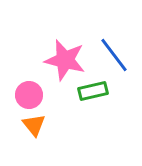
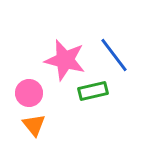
pink circle: moved 2 px up
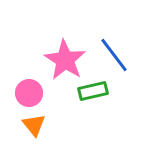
pink star: rotated 18 degrees clockwise
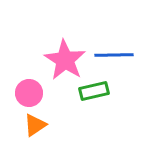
blue line: rotated 54 degrees counterclockwise
green rectangle: moved 1 px right
orange triangle: moved 1 px right; rotated 35 degrees clockwise
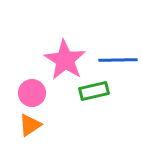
blue line: moved 4 px right, 5 px down
pink circle: moved 3 px right
orange triangle: moved 5 px left
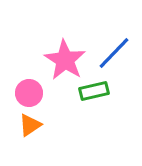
blue line: moved 4 px left, 7 px up; rotated 45 degrees counterclockwise
pink circle: moved 3 px left
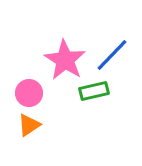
blue line: moved 2 px left, 2 px down
orange triangle: moved 1 px left
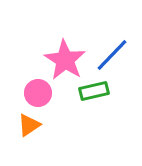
pink circle: moved 9 px right
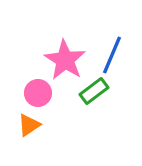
blue line: rotated 21 degrees counterclockwise
green rectangle: rotated 24 degrees counterclockwise
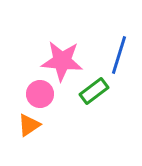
blue line: moved 7 px right; rotated 6 degrees counterclockwise
pink star: moved 3 px left, 1 px down; rotated 27 degrees counterclockwise
pink circle: moved 2 px right, 1 px down
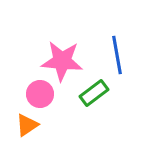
blue line: moved 2 px left; rotated 27 degrees counterclockwise
green rectangle: moved 2 px down
orange triangle: moved 2 px left
